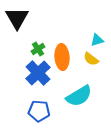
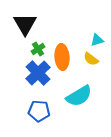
black triangle: moved 8 px right, 6 px down
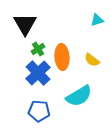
cyan triangle: moved 20 px up
yellow semicircle: moved 1 px right, 1 px down
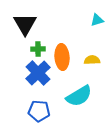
green cross: rotated 32 degrees clockwise
yellow semicircle: rotated 140 degrees clockwise
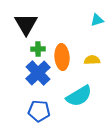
black triangle: moved 1 px right
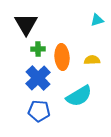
blue cross: moved 5 px down
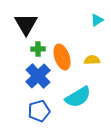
cyan triangle: rotated 16 degrees counterclockwise
orange ellipse: rotated 15 degrees counterclockwise
blue cross: moved 2 px up
cyan semicircle: moved 1 px left, 1 px down
blue pentagon: rotated 20 degrees counterclockwise
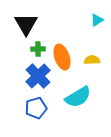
blue pentagon: moved 3 px left, 3 px up
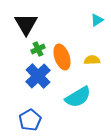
green cross: rotated 24 degrees counterclockwise
blue pentagon: moved 6 px left, 12 px down; rotated 15 degrees counterclockwise
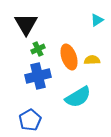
orange ellipse: moved 7 px right
blue cross: rotated 30 degrees clockwise
